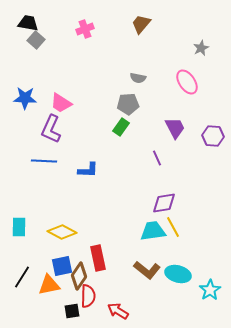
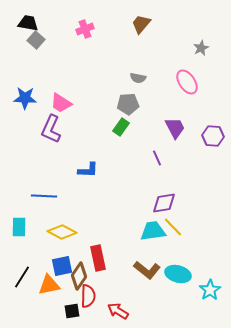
blue line: moved 35 px down
yellow line: rotated 15 degrees counterclockwise
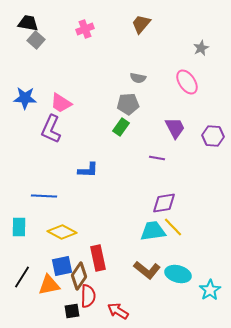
purple line: rotated 56 degrees counterclockwise
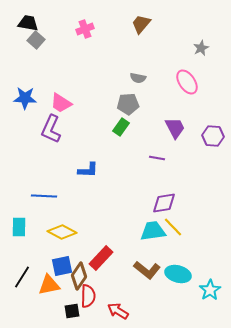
red rectangle: moved 3 px right; rotated 55 degrees clockwise
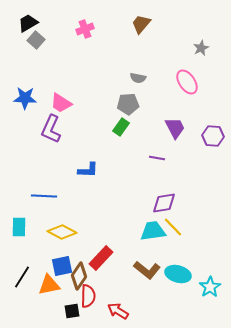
black trapezoid: rotated 40 degrees counterclockwise
cyan star: moved 3 px up
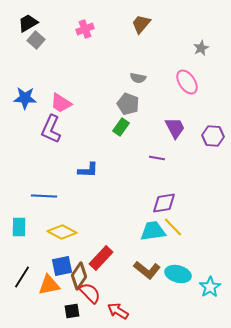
gray pentagon: rotated 25 degrees clockwise
red semicircle: moved 2 px right, 3 px up; rotated 45 degrees counterclockwise
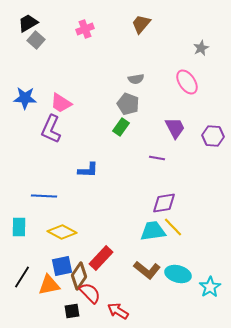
gray semicircle: moved 2 px left, 1 px down; rotated 21 degrees counterclockwise
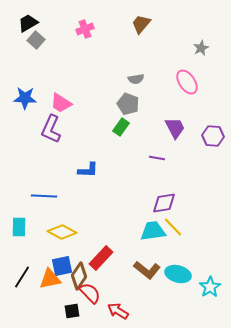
orange triangle: moved 1 px right, 6 px up
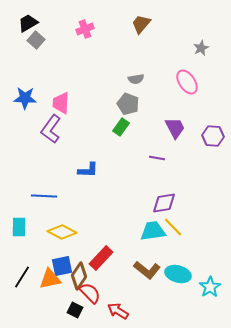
pink trapezoid: rotated 60 degrees clockwise
purple L-shape: rotated 12 degrees clockwise
black square: moved 3 px right, 1 px up; rotated 35 degrees clockwise
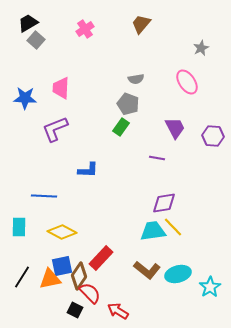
pink cross: rotated 12 degrees counterclockwise
pink trapezoid: moved 15 px up
purple L-shape: moved 4 px right; rotated 32 degrees clockwise
cyan ellipse: rotated 30 degrees counterclockwise
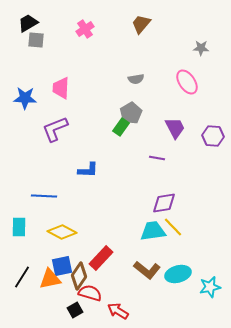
gray square: rotated 36 degrees counterclockwise
gray star: rotated 28 degrees clockwise
gray pentagon: moved 3 px right, 9 px down; rotated 20 degrees clockwise
cyan star: rotated 20 degrees clockwise
red semicircle: rotated 30 degrees counterclockwise
black square: rotated 35 degrees clockwise
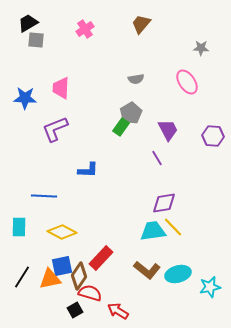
purple trapezoid: moved 7 px left, 2 px down
purple line: rotated 49 degrees clockwise
